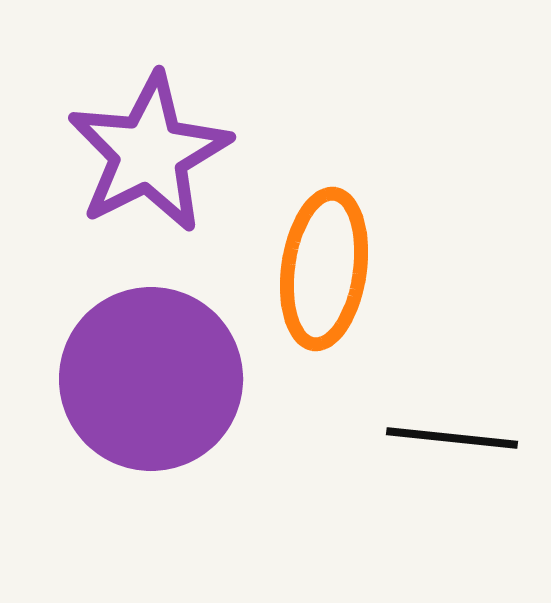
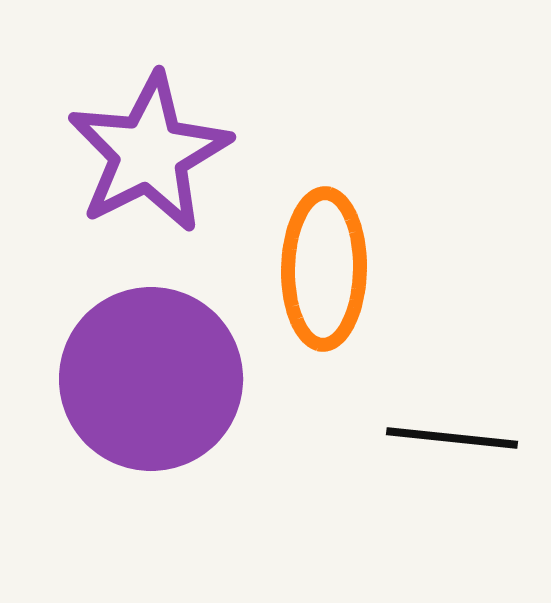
orange ellipse: rotated 7 degrees counterclockwise
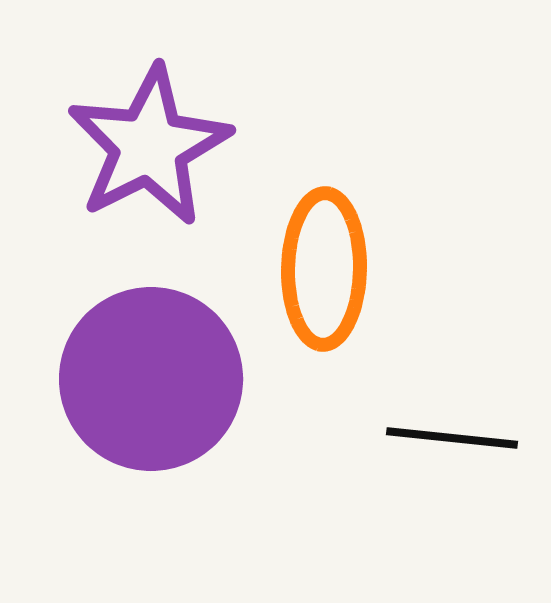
purple star: moved 7 px up
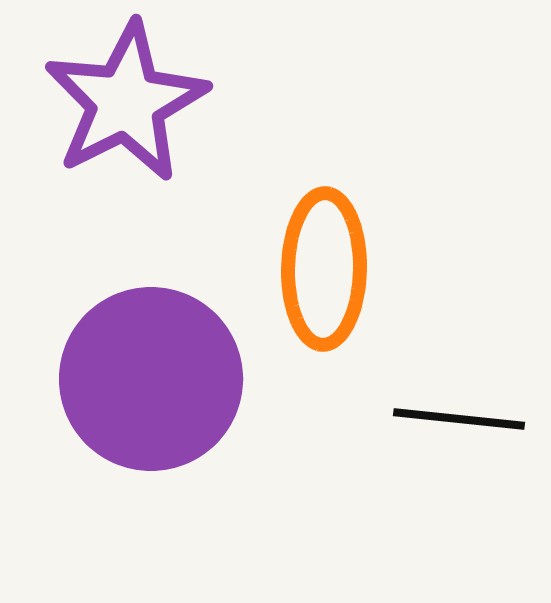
purple star: moved 23 px left, 44 px up
black line: moved 7 px right, 19 px up
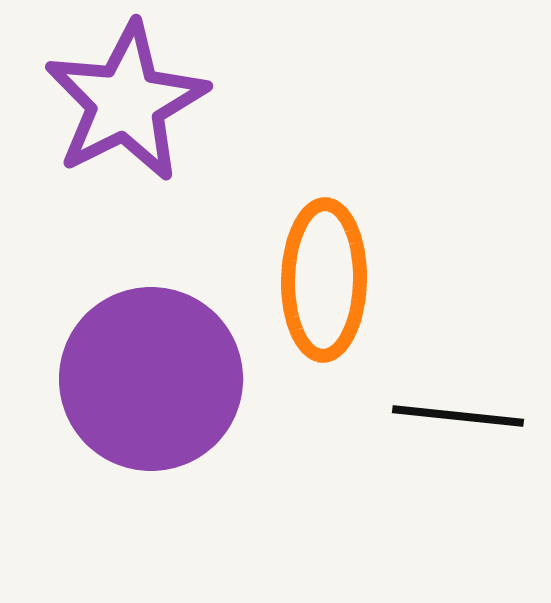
orange ellipse: moved 11 px down
black line: moved 1 px left, 3 px up
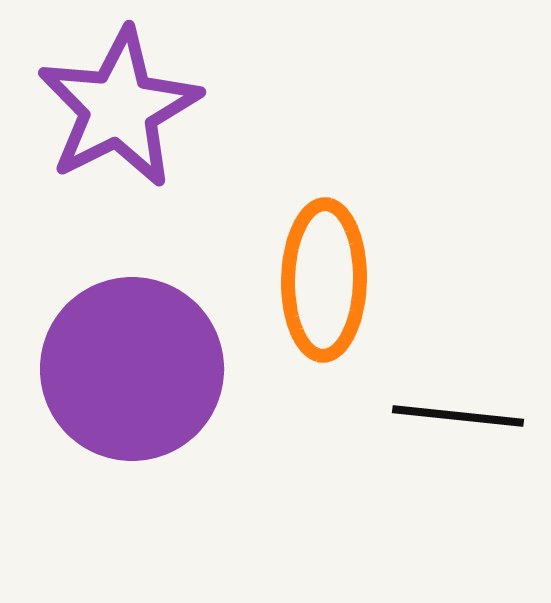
purple star: moved 7 px left, 6 px down
purple circle: moved 19 px left, 10 px up
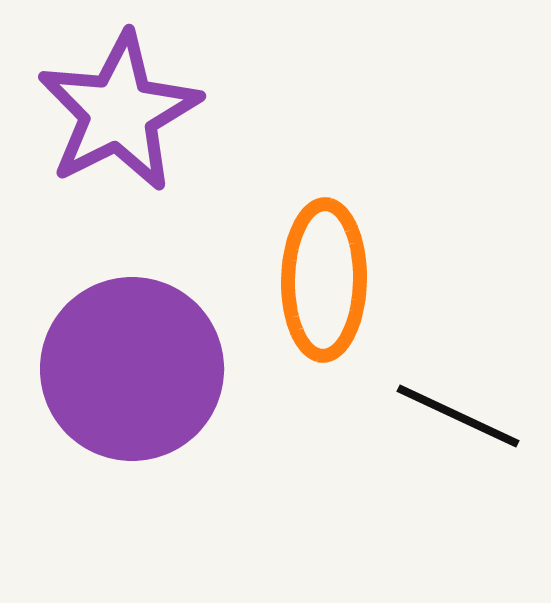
purple star: moved 4 px down
black line: rotated 19 degrees clockwise
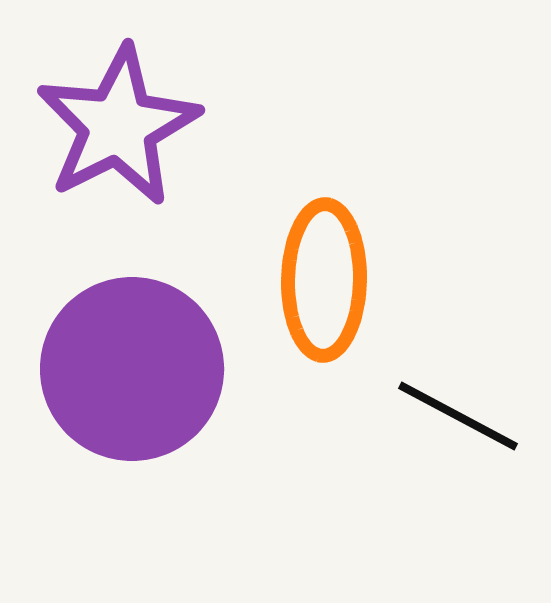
purple star: moved 1 px left, 14 px down
black line: rotated 3 degrees clockwise
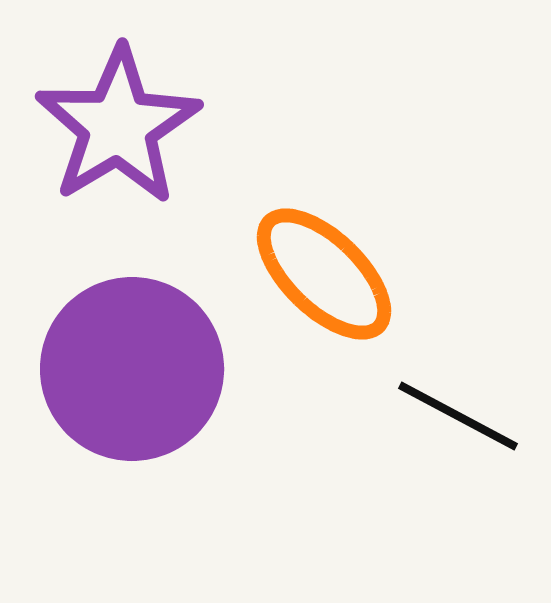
purple star: rotated 4 degrees counterclockwise
orange ellipse: moved 6 px up; rotated 47 degrees counterclockwise
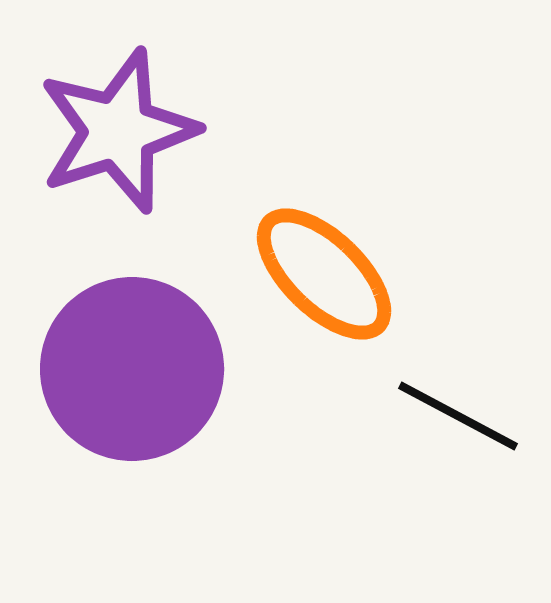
purple star: moved 5 px down; rotated 13 degrees clockwise
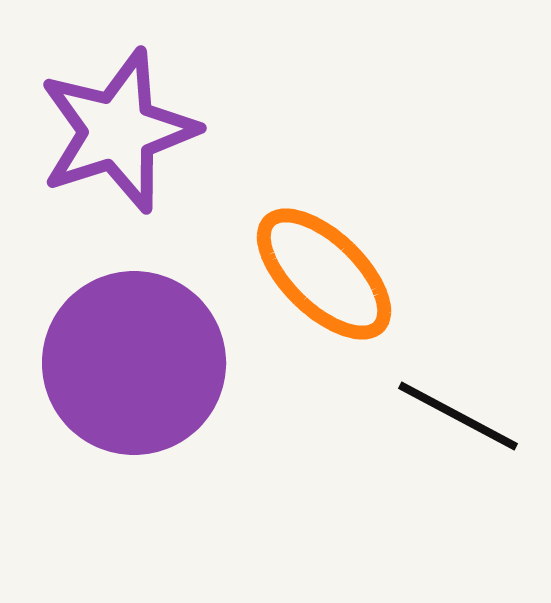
purple circle: moved 2 px right, 6 px up
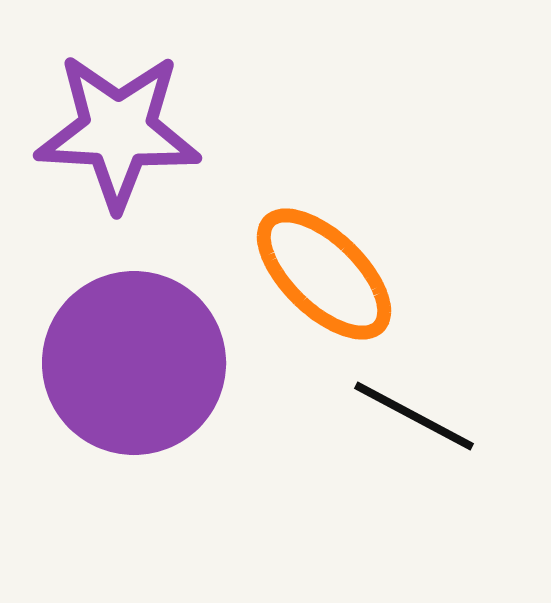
purple star: rotated 21 degrees clockwise
black line: moved 44 px left
